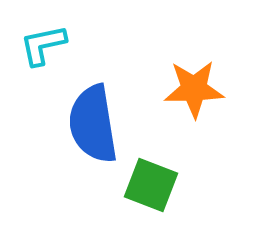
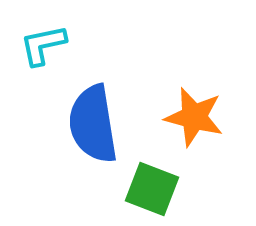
orange star: moved 28 px down; rotated 16 degrees clockwise
green square: moved 1 px right, 4 px down
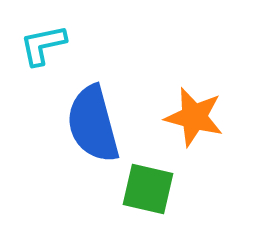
blue semicircle: rotated 6 degrees counterclockwise
green square: moved 4 px left; rotated 8 degrees counterclockwise
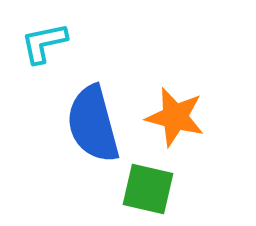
cyan L-shape: moved 1 px right, 2 px up
orange star: moved 19 px left
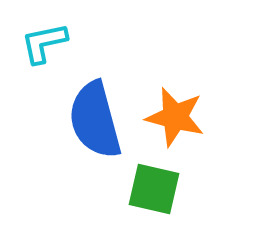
blue semicircle: moved 2 px right, 4 px up
green square: moved 6 px right
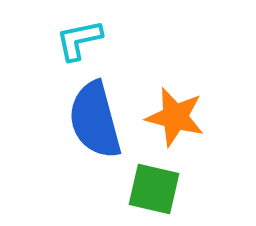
cyan L-shape: moved 35 px right, 3 px up
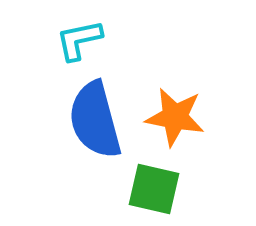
orange star: rotated 4 degrees counterclockwise
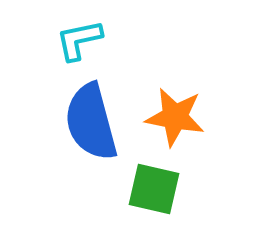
blue semicircle: moved 4 px left, 2 px down
